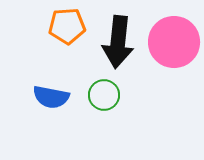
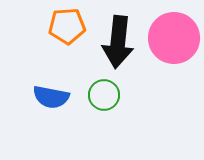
pink circle: moved 4 px up
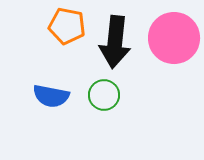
orange pentagon: rotated 15 degrees clockwise
black arrow: moved 3 px left
blue semicircle: moved 1 px up
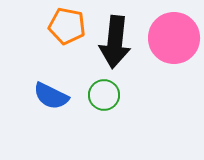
blue semicircle: rotated 15 degrees clockwise
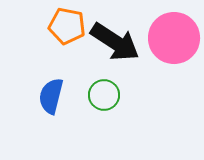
black arrow: rotated 63 degrees counterclockwise
blue semicircle: rotated 78 degrees clockwise
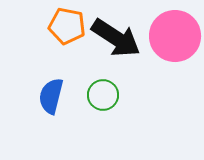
pink circle: moved 1 px right, 2 px up
black arrow: moved 1 px right, 4 px up
green circle: moved 1 px left
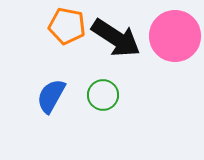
blue semicircle: rotated 15 degrees clockwise
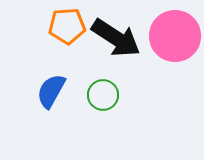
orange pentagon: rotated 15 degrees counterclockwise
blue semicircle: moved 5 px up
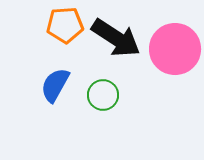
orange pentagon: moved 2 px left, 1 px up
pink circle: moved 13 px down
blue semicircle: moved 4 px right, 6 px up
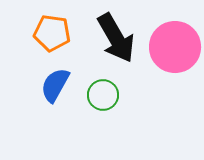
orange pentagon: moved 13 px left, 8 px down; rotated 12 degrees clockwise
black arrow: rotated 27 degrees clockwise
pink circle: moved 2 px up
